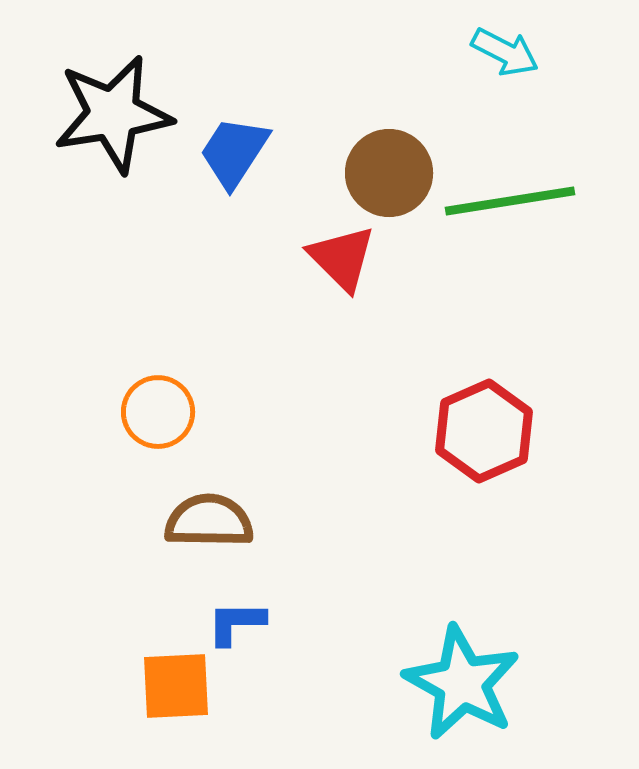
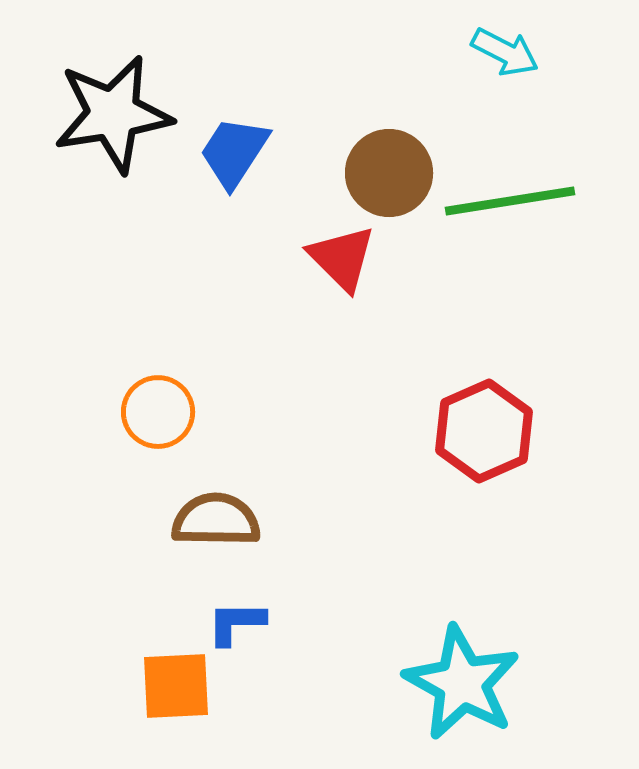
brown semicircle: moved 7 px right, 1 px up
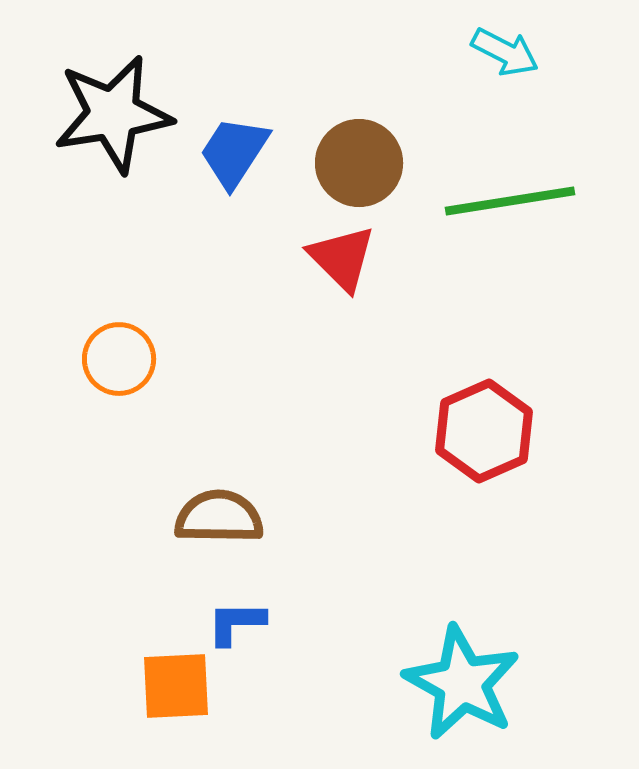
brown circle: moved 30 px left, 10 px up
orange circle: moved 39 px left, 53 px up
brown semicircle: moved 3 px right, 3 px up
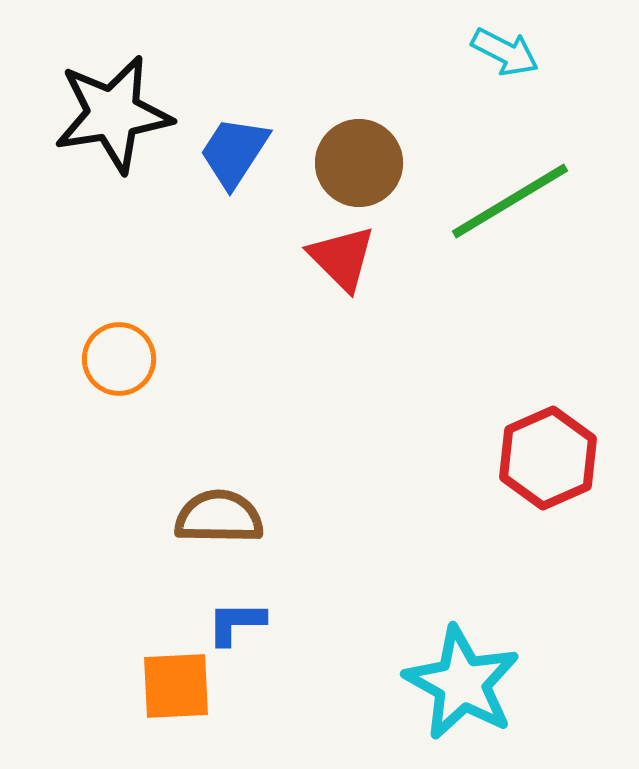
green line: rotated 22 degrees counterclockwise
red hexagon: moved 64 px right, 27 px down
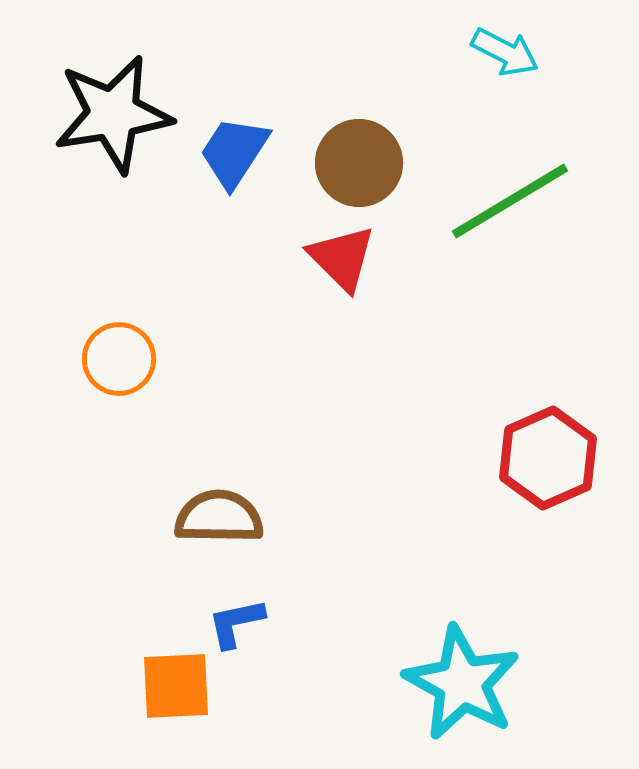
blue L-shape: rotated 12 degrees counterclockwise
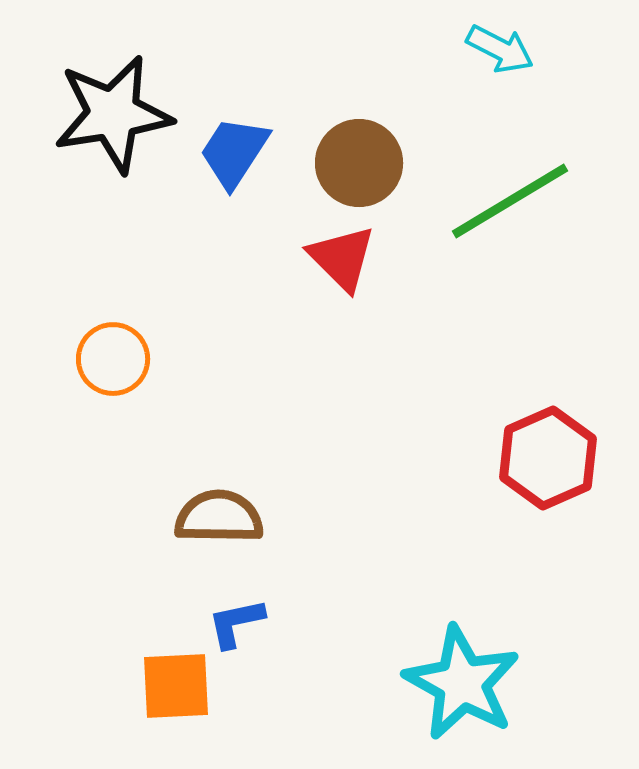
cyan arrow: moved 5 px left, 3 px up
orange circle: moved 6 px left
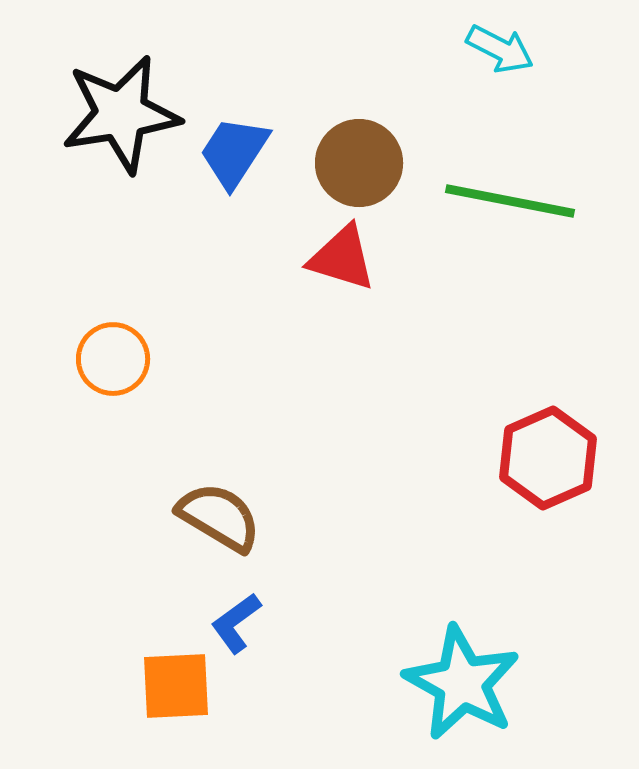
black star: moved 8 px right
green line: rotated 42 degrees clockwise
red triangle: rotated 28 degrees counterclockwise
brown semicircle: rotated 30 degrees clockwise
blue L-shape: rotated 24 degrees counterclockwise
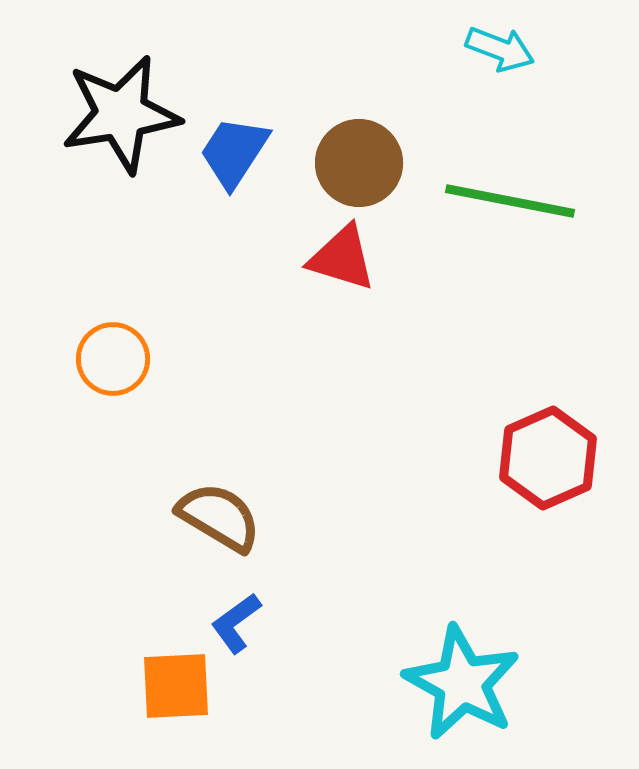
cyan arrow: rotated 6 degrees counterclockwise
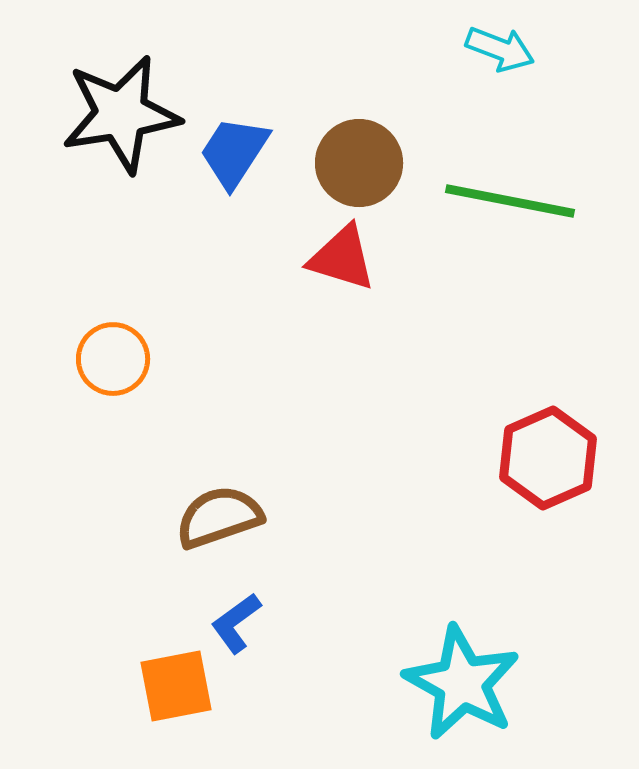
brown semicircle: rotated 50 degrees counterclockwise
orange square: rotated 8 degrees counterclockwise
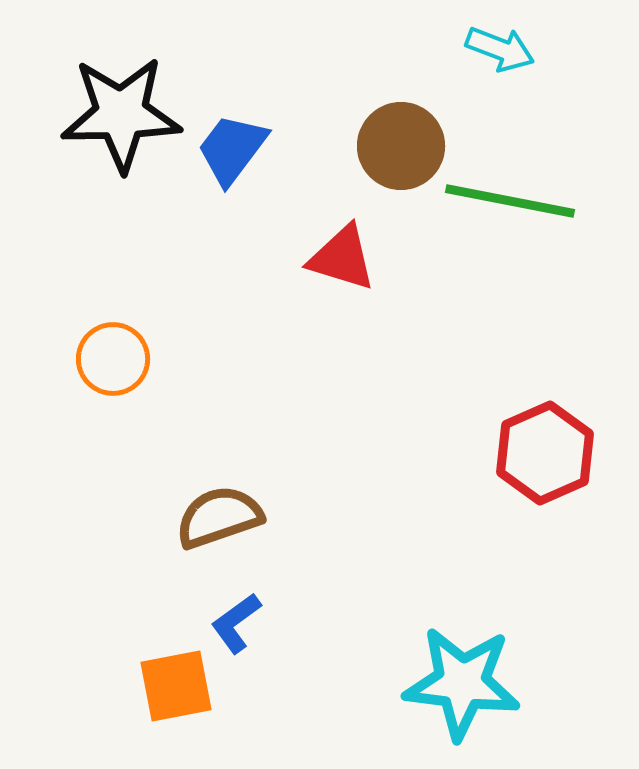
black star: rotated 8 degrees clockwise
blue trapezoid: moved 2 px left, 3 px up; rotated 4 degrees clockwise
brown circle: moved 42 px right, 17 px up
red hexagon: moved 3 px left, 5 px up
cyan star: rotated 22 degrees counterclockwise
